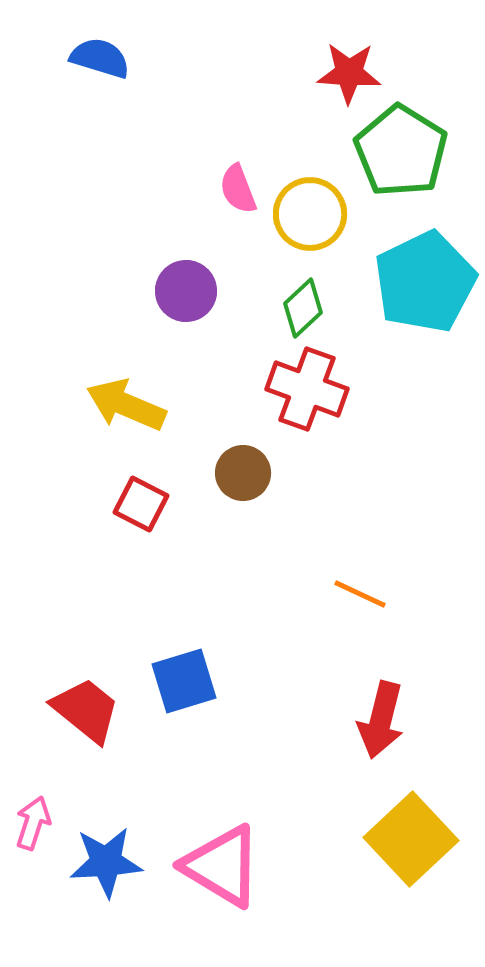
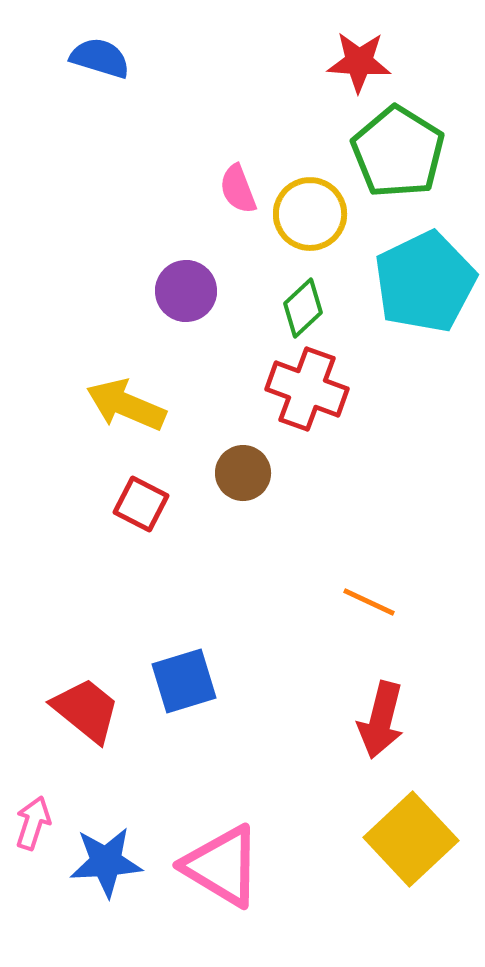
red star: moved 10 px right, 11 px up
green pentagon: moved 3 px left, 1 px down
orange line: moved 9 px right, 8 px down
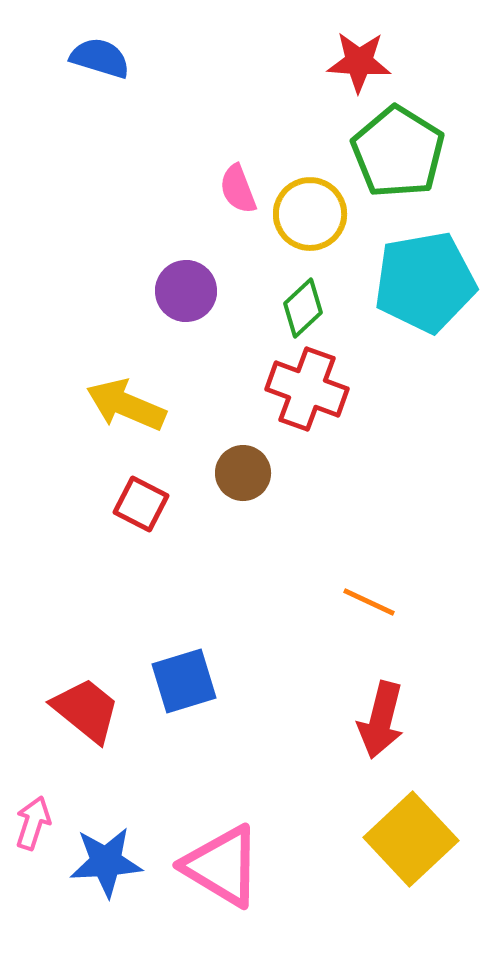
cyan pentagon: rotated 16 degrees clockwise
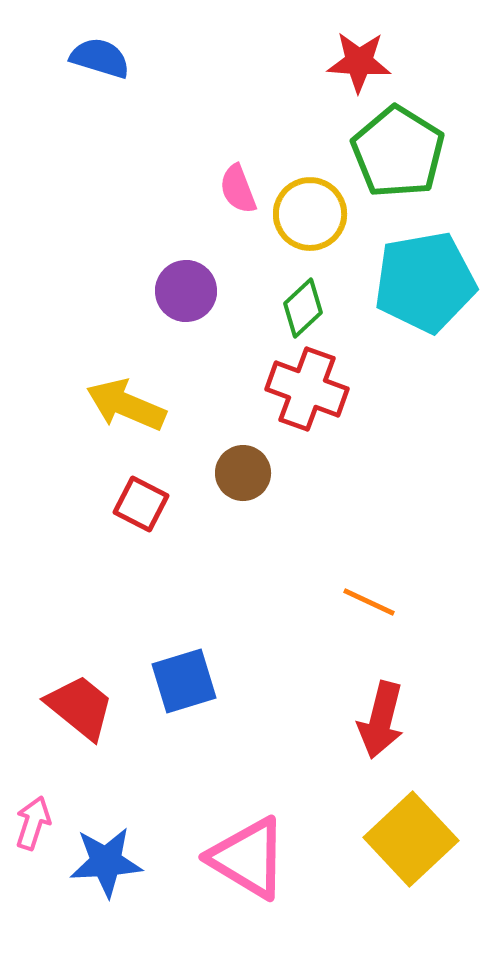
red trapezoid: moved 6 px left, 3 px up
pink triangle: moved 26 px right, 8 px up
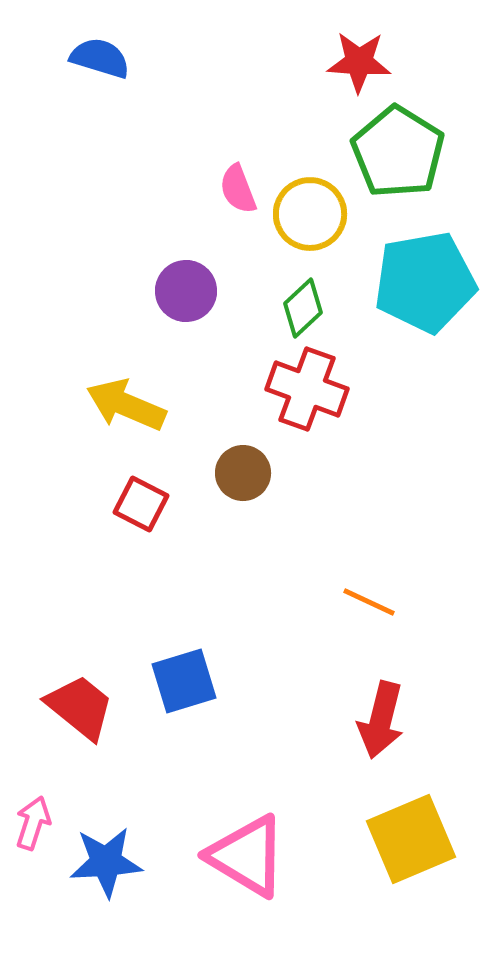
yellow square: rotated 20 degrees clockwise
pink triangle: moved 1 px left, 2 px up
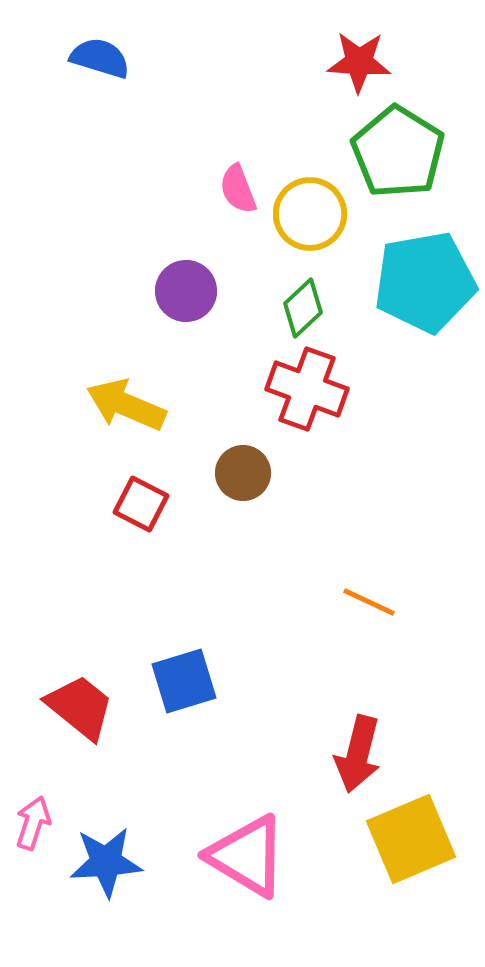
red arrow: moved 23 px left, 34 px down
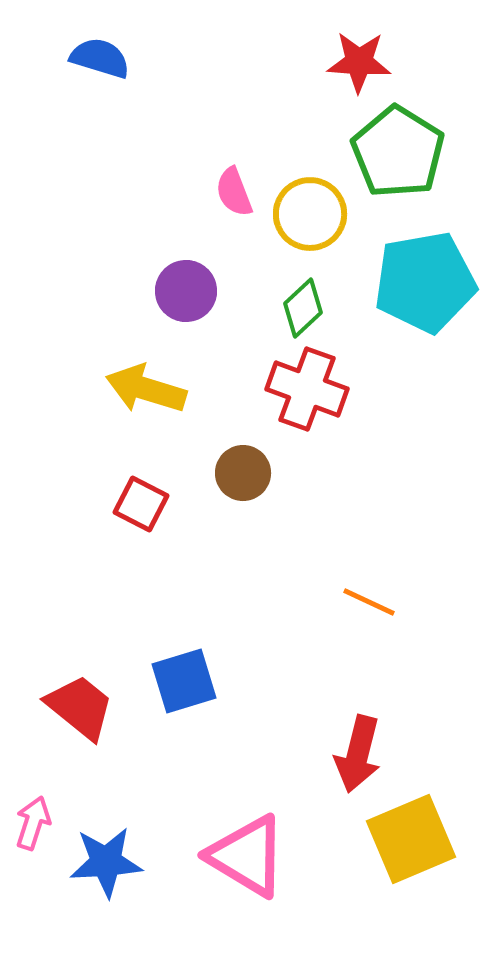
pink semicircle: moved 4 px left, 3 px down
yellow arrow: moved 20 px right, 16 px up; rotated 6 degrees counterclockwise
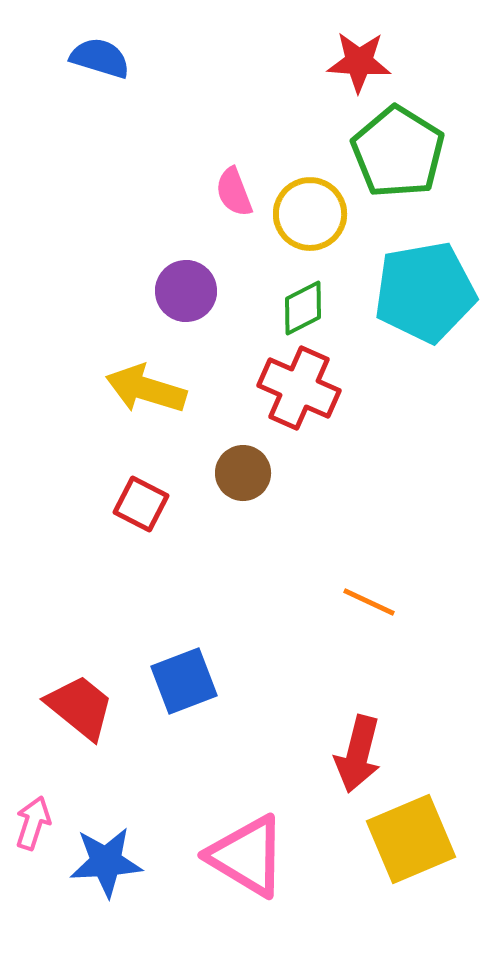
cyan pentagon: moved 10 px down
green diamond: rotated 16 degrees clockwise
red cross: moved 8 px left, 1 px up; rotated 4 degrees clockwise
blue square: rotated 4 degrees counterclockwise
